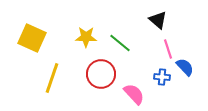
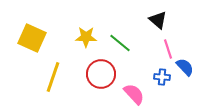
yellow line: moved 1 px right, 1 px up
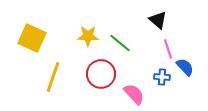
yellow star: moved 2 px right, 1 px up
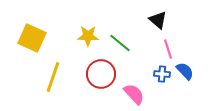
blue semicircle: moved 4 px down
blue cross: moved 3 px up
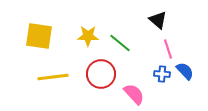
yellow square: moved 7 px right, 2 px up; rotated 16 degrees counterclockwise
yellow line: rotated 64 degrees clockwise
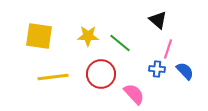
pink line: rotated 36 degrees clockwise
blue cross: moved 5 px left, 5 px up
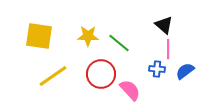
black triangle: moved 6 px right, 5 px down
green line: moved 1 px left
pink line: rotated 18 degrees counterclockwise
blue semicircle: rotated 84 degrees counterclockwise
yellow line: moved 1 px up; rotated 28 degrees counterclockwise
pink semicircle: moved 4 px left, 4 px up
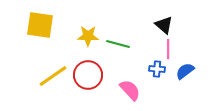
yellow square: moved 1 px right, 11 px up
green line: moved 1 px left, 1 px down; rotated 25 degrees counterclockwise
red circle: moved 13 px left, 1 px down
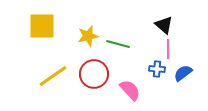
yellow square: moved 2 px right, 1 px down; rotated 8 degrees counterclockwise
yellow star: rotated 15 degrees counterclockwise
blue semicircle: moved 2 px left, 2 px down
red circle: moved 6 px right, 1 px up
